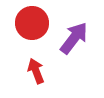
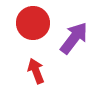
red circle: moved 1 px right
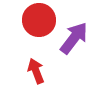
red circle: moved 6 px right, 3 px up
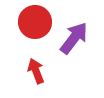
red circle: moved 4 px left, 2 px down
